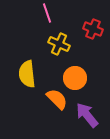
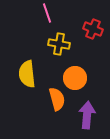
yellow cross: rotated 15 degrees counterclockwise
orange semicircle: rotated 30 degrees clockwise
purple arrow: rotated 44 degrees clockwise
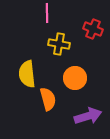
pink line: rotated 18 degrees clockwise
orange semicircle: moved 9 px left
purple arrow: moved 1 px right, 1 px down; rotated 68 degrees clockwise
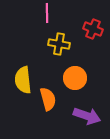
yellow semicircle: moved 4 px left, 6 px down
purple arrow: moved 1 px left; rotated 36 degrees clockwise
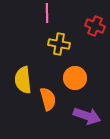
red cross: moved 2 px right, 3 px up
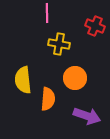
orange semicircle: rotated 20 degrees clockwise
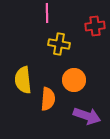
red cross: rotated 30 degrees counterclockwise
orange circle: moved 1 px left, 2 px down
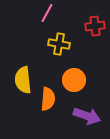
pink line: rotated 30 degrees clockwise
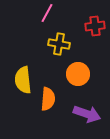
orange circle: moved 4 px right, 6 px up
purple arrow: moved 2 px up
